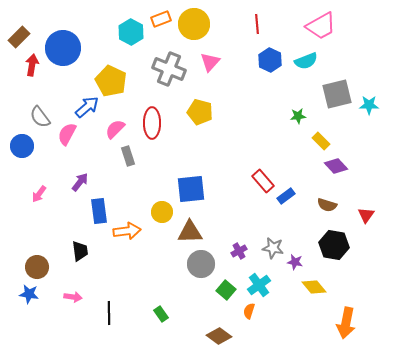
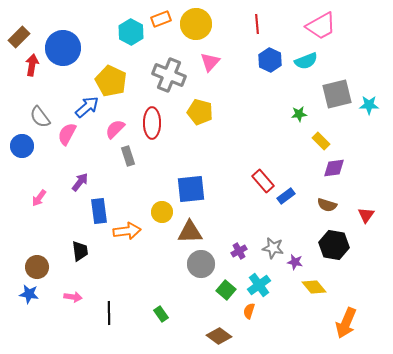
yellow circle at (194, 24): moved 2 px right
gray cross at (169, 69): moved 6 px down
green star at (298, 116): moved 1 px right, 2 px up
purple diamond at (336, 166): moved 2 px left, 2 px down; rotated 55 degrees counterclockwise
pink arrow at (39, 194): moved 4 px down
orange arrow at (346, 323): rotated 12 degrees clockwise
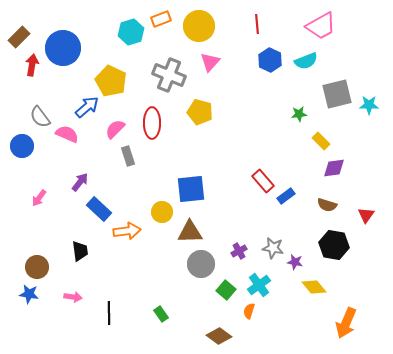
yellow circle at (196, 24): moved 3 px right, 2 px down
cyan hexagon at (131, 32): rotated 15 degrees clockwise
pink semicircle at (67, 134): rotated 85 degrees clockwise
blue rectangle at (99, 211): moved 2 px up; rotated 40 degrees counterclockwise
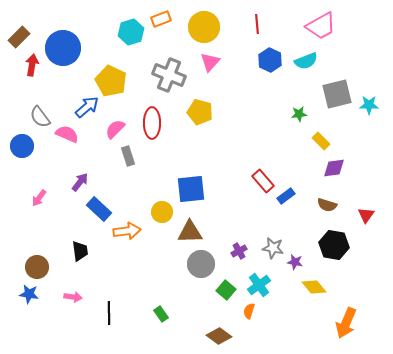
yellow circle at (199, 26): moved 5 px right, 1 px down
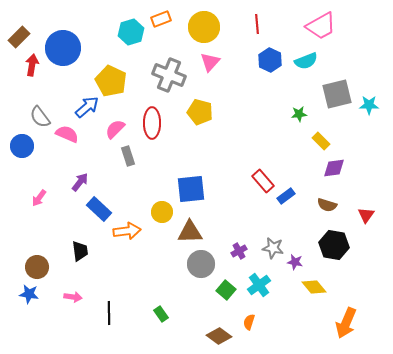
orange semicircle at (249, 311): moved 11 px down
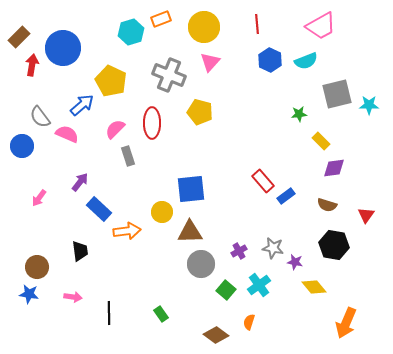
blue arrow at (87, 107): moved 5 px left, 2 px up
brown diamond at (219, 336): moved 3 px left, 1 px up
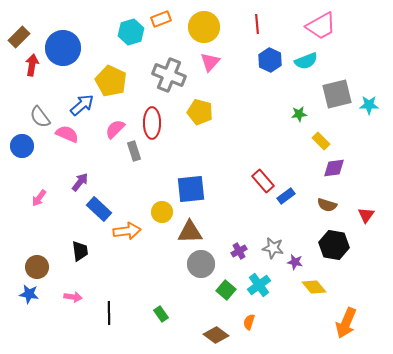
gray rectangle at (128, 156): moved 6 px right, 5 px up
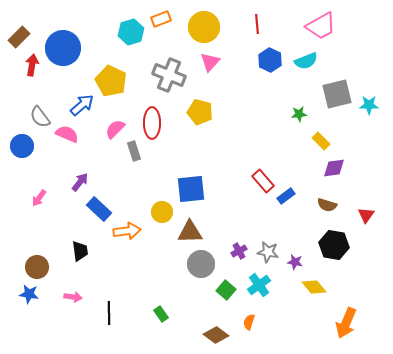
gray star at (273, 248): moved 5 px left, 4 px down
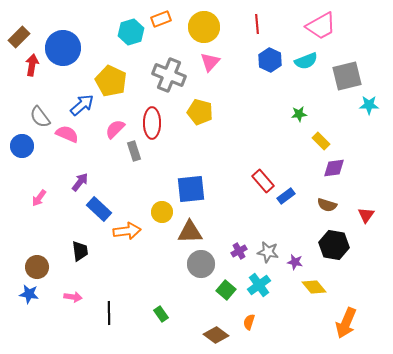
gray square at (337, 94): moved 10 px right, 18 px up
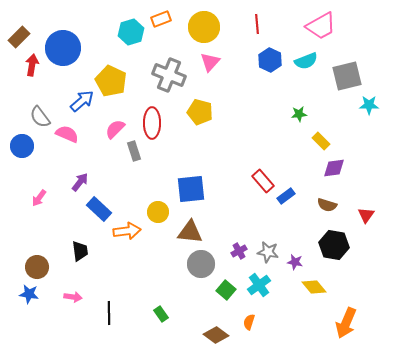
blue arrow at (82, 105): moved 4 px up
yellow circle at (162, 212): moved 4 px left
brown triangle at (190, 232): rotated 8 degrees clockwise
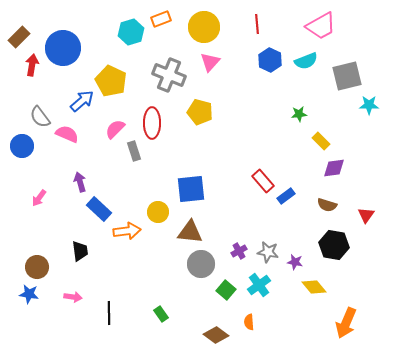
purple arrow at (80, 182): rotated 54 degrees counterclockwise
orange semicircle at (249, 322): rotated 21 degrees counterclockwise
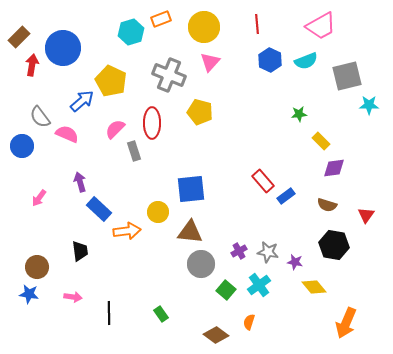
orange semicircle at (249, 322): rotated 21 degrees clockwise
